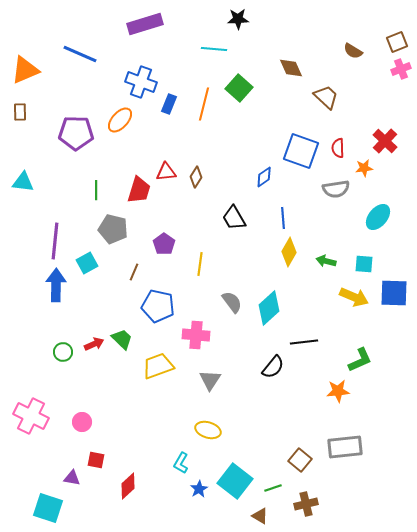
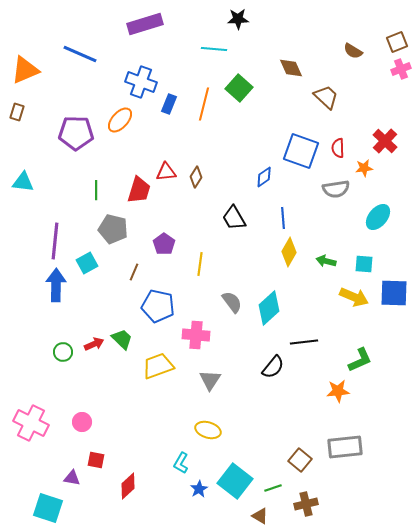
brown rectangle at (20, 112): moved 3 px left; rotated 18 degrees clockwise
pink cross at (31, 416): moved 7 px down
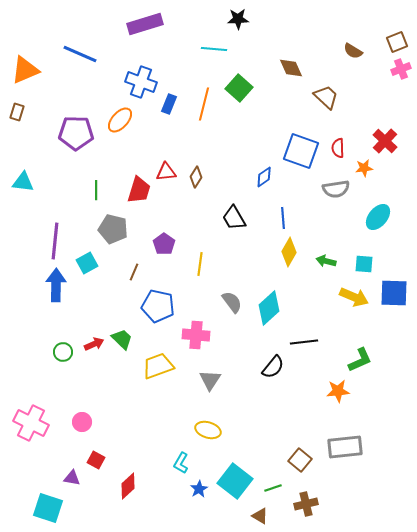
red square at (96, 460): rotated 18 degrees clockwise
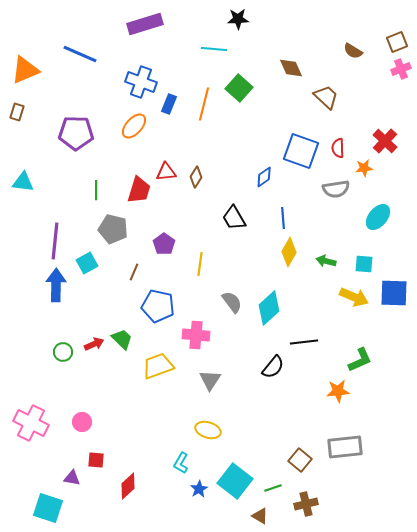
orange ellipse at (120, 120): moved 14 px right, 6 px down
red square at (96, 460): rotated 24 degrees counterclockwise
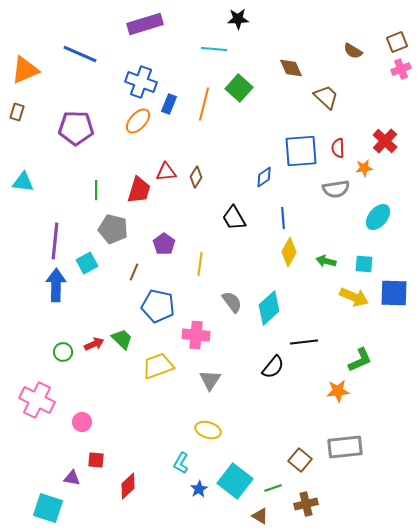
orange ellipse at (134, 126): moved 4 px right, 5 px up
purple pentagon at (76, 133): moved 5 px up
blue square at (301, 151): rotated 24 degrees counterclockwise
pink cross at (31, 423): moved 6 px right, 23 px up
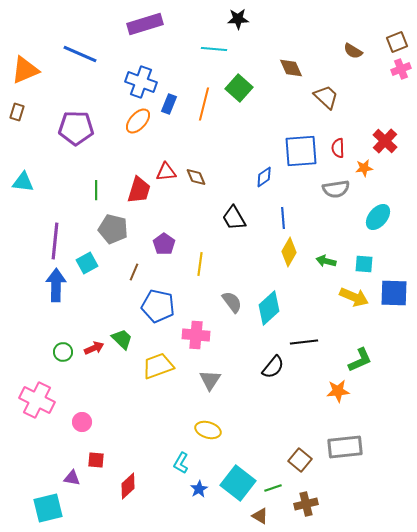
brown diamond at (196, 177): rotated 55 degrees counterclockwise
red arrow at (94, 344): moved 4 px down
cyan square at (235, 481): moved 3 px right, 2 px down
cyan square at (48, 508): rotated 32 degrees counterclockwise
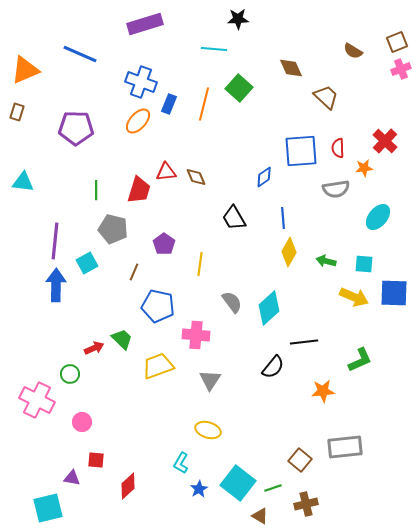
green circle at (63, 352): moved 7 px right, 22 px down
orange star at (338, 391): moved 15 px left
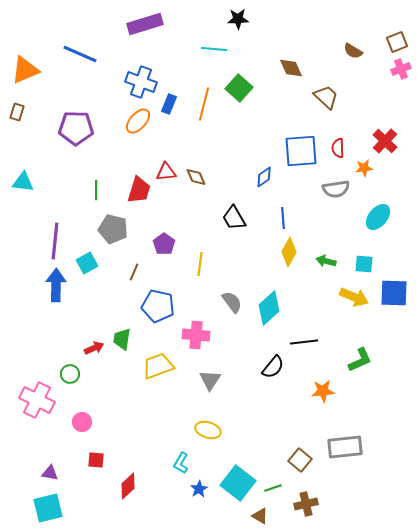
green trapezoid at (122, 339): rotated 125 degrees counterclockwise
purple triangle at (72, 478): moved 22 px left, 5 px up
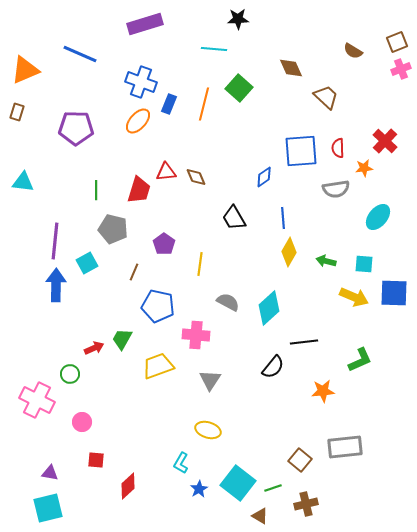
gray semicircle at (232, 302): moved 4 px left; rotated 25 degrees counterclockwise
green trapezoid at (122, 339): rotated 20 degrees clockwise
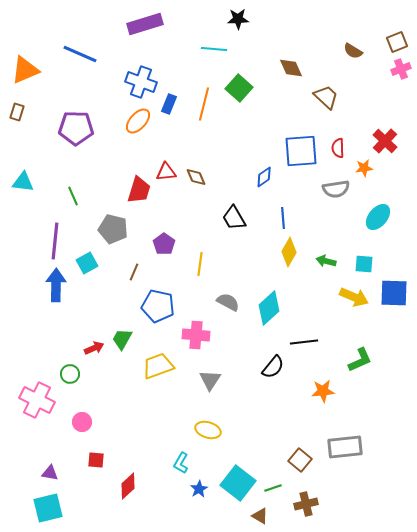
green line at (96, 190): moved 23 px left, 6 px down; rotated 24 degrees counterclockwise
